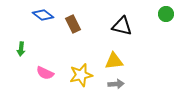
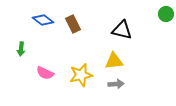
blue diamond: moved 5 px down
black triangle: moved 4 px down
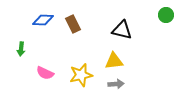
green circle: moved 1 px down
blue diamond: rotated 35 degrees counterclockwise
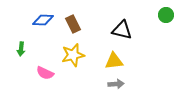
yellow star: moved 8 px left, 20 px up
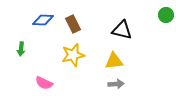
pink semicircle: moved 1 px left, 10 px down
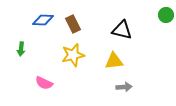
gray arrow: moved 8 px right, 3 px down
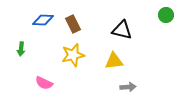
gray arrow: moved 4 px right
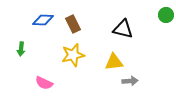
black triangle: moved 1 px right, 1 px up
yellow triangle: moved 1 px down
gray arrow: moved 2 px right, 6 px up
